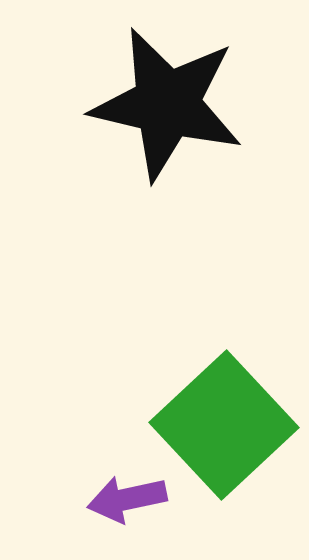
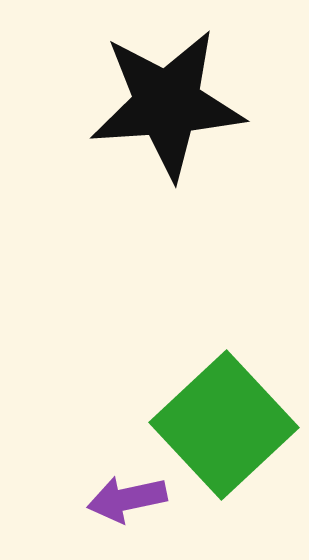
black star: rotated 17 degrees counterclockwise
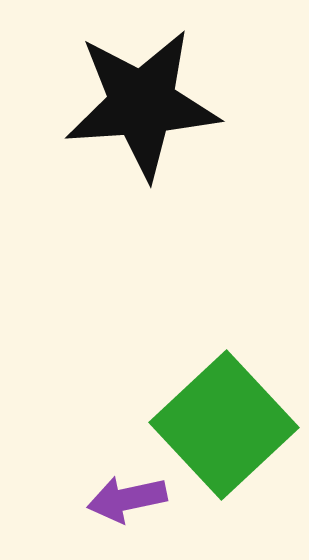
black star: moved 25 px left
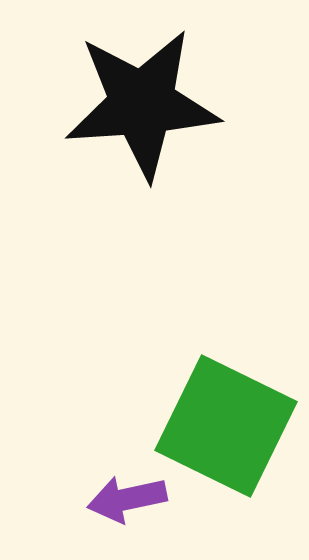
green square: moved 2 px right, 1 px down; rotated 21 degrees counterclockwise
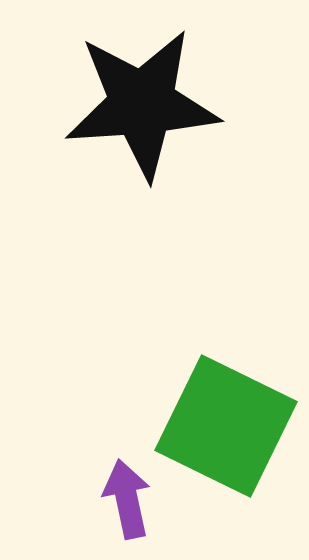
purple arrow: rotated 90 degrees clockwise
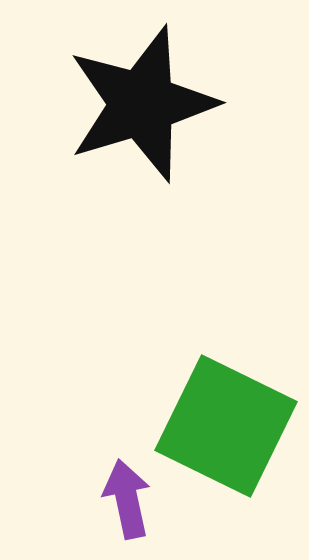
black star: rotated 13 degrees counterclockwise
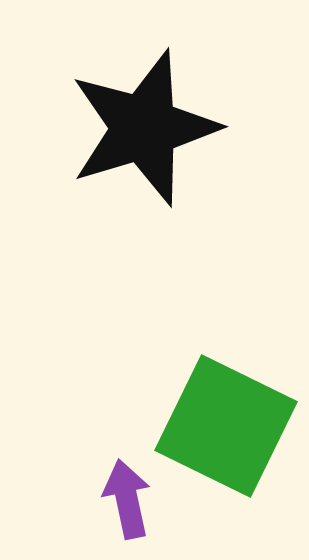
black star: moved 2 px right, 24 px down
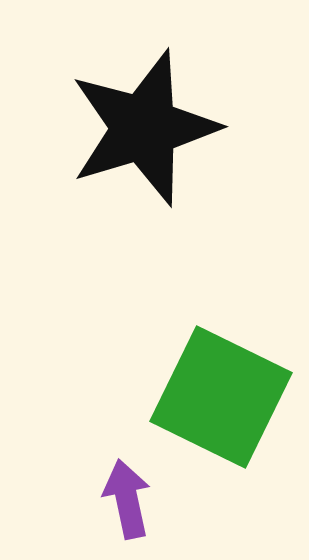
green square: moved 5 px left, 29 px up
